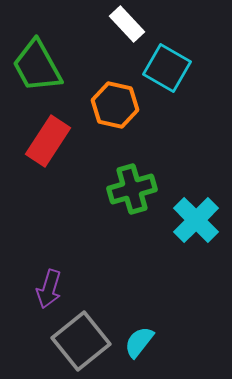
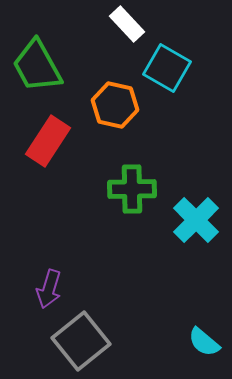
green cross: rotated 15 degrees clockwise
cyan semicircle: moved 65 px right; rotated 88 degrees counterclockwise
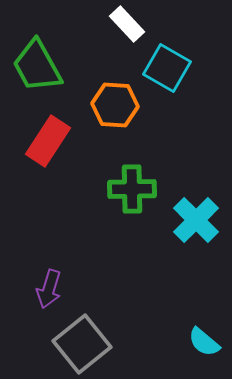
orange hexagon: rotated 9 degrees counterclockwise
gray square: moved 1 px right, 3 px down
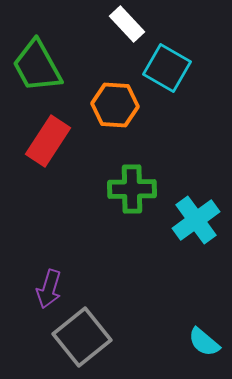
cyan cross: rotated 9 degrees clockwise
gray square: moved 7 px up
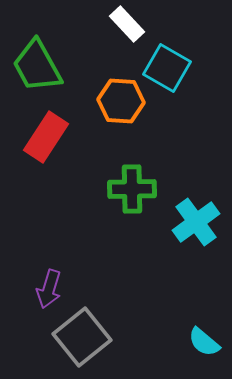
orange hexagon: moved 6 px right, 4 px up
red rectangle: moved 2 px left, 4 px up
cyan cross: moved 2 px down
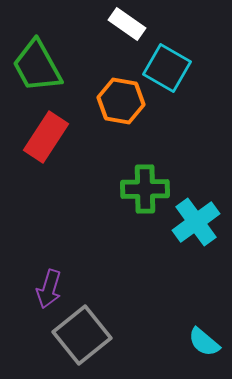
white rectangle: rotated 12 degrees counterclockwise
orange hexagon: rotated 6 degrees clockwise
green cross: moved 13 px right
gray square: moved 2 px up
